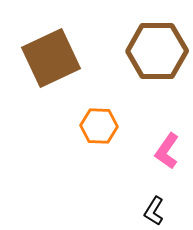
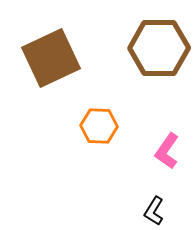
brown hexagon: moved 2 px right, 3 px up
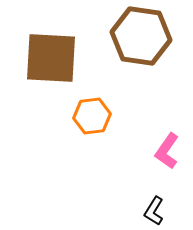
brown hexagon: moved 18 px left, 12 px up; rotated 8 degrees clockwise
brown square: rotated 28 degrees clockwise
orange hexagon: moved 7 px left, 10 px up; rotated 9 degrees counterclockwise
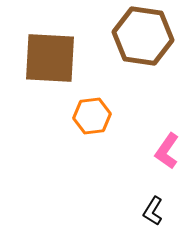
brown hexagon: moved 2 px right
brown square: moved 1 px left
black L-shape: moved 1 px left
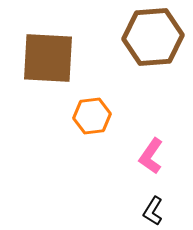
brown hexagon: moved 10 px right, 1 px down; rotated 12 degrees counterclockwise
brown square: moved 2 px left
pink L-shape: moved 16 px left, 5 px down
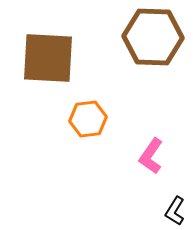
brown hexagon: rotated 6 degrees clockwise
orange hexagon: moved 4 px left, 3 px down
black L-shape: moved 22 px right
